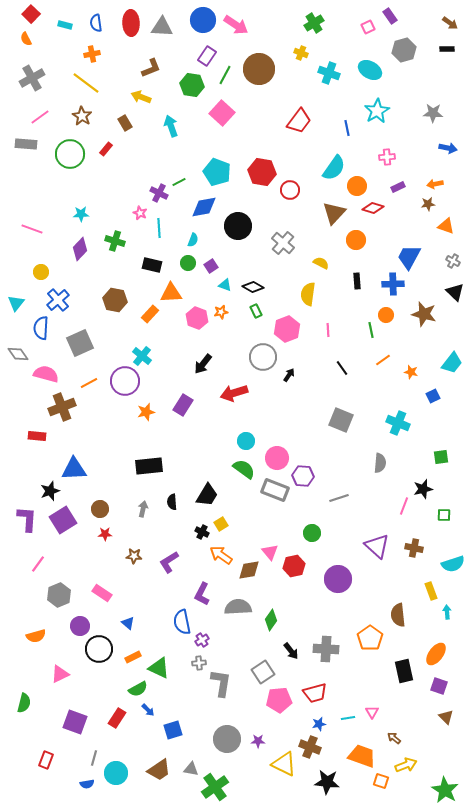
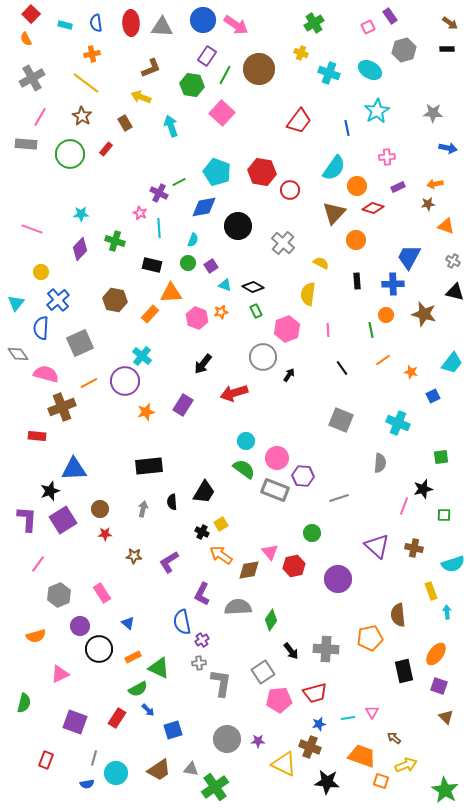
pink line at (40, 117): rotated 24 degrees counterclockwise
black triangle at (455, 292): rotated 30 degrees counterclockwise
black trapezoid at (207, 495): moved 3 px left, 3 px up
pink rectangle at (102, 593): rotated 24 degrees clockwise
orange pentagon at (370, 638): rotated 25 degrees clockwise
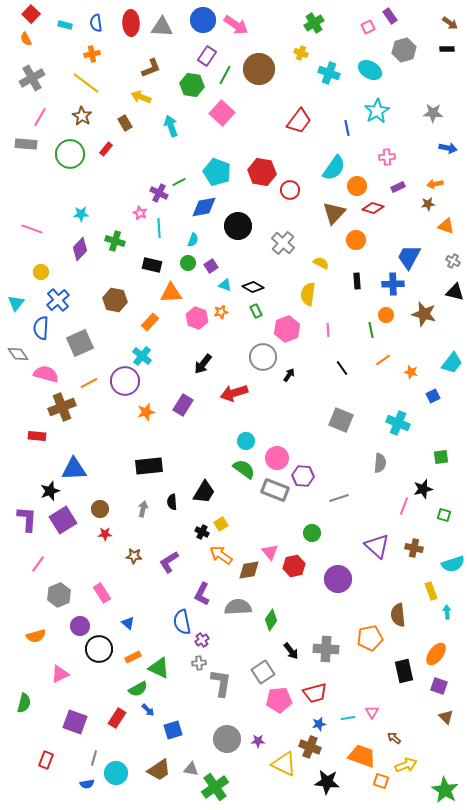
orange rectangle at (150, 314): moved 8 px down
green square at (444, 515): rotated 16 degrees clockwise
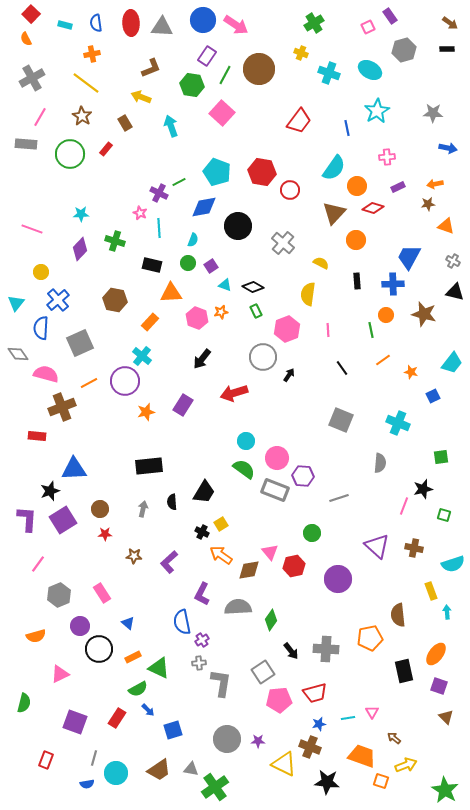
black arrow at (203, 364): moved 1 px left, 5 px up
purple L-shape at (169, 562): rotated 10 degrees counterclockwise
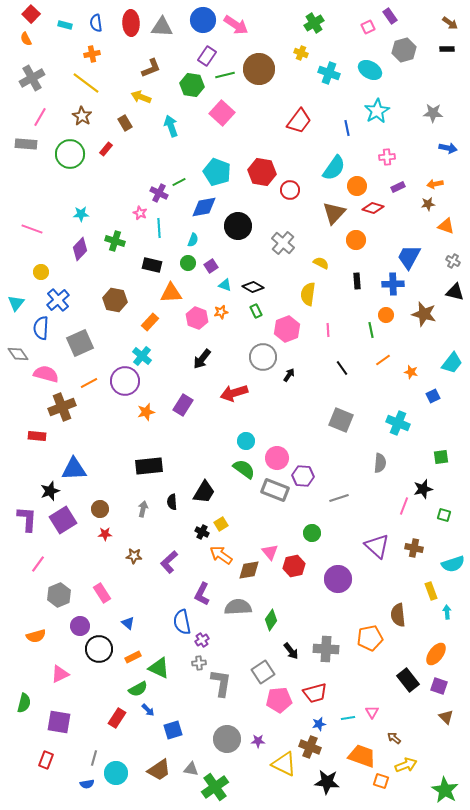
green line at (225, 75): rotated 48 degrees clockwise
black rectangle at (404, 671): moved 4 px right, 9 px down; rotated 25 degrees counterclockwise
purple square at (75, 722): moved 16 px left; rotated 10 degrees counterclockwise
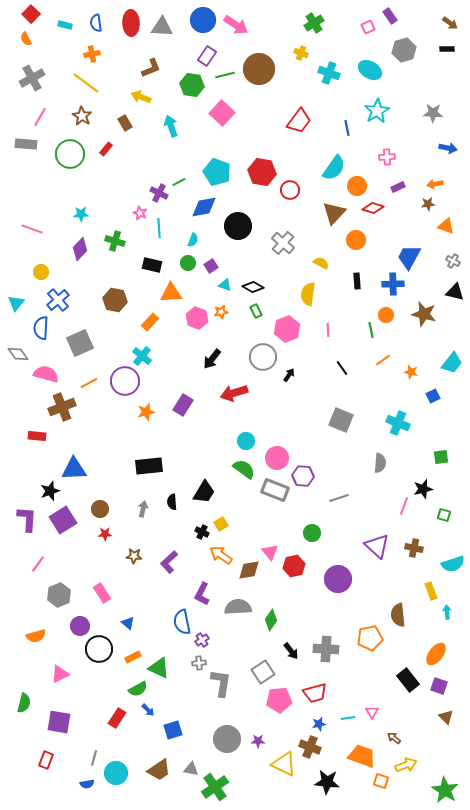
black arrow at (202, 359): moved 10 px right
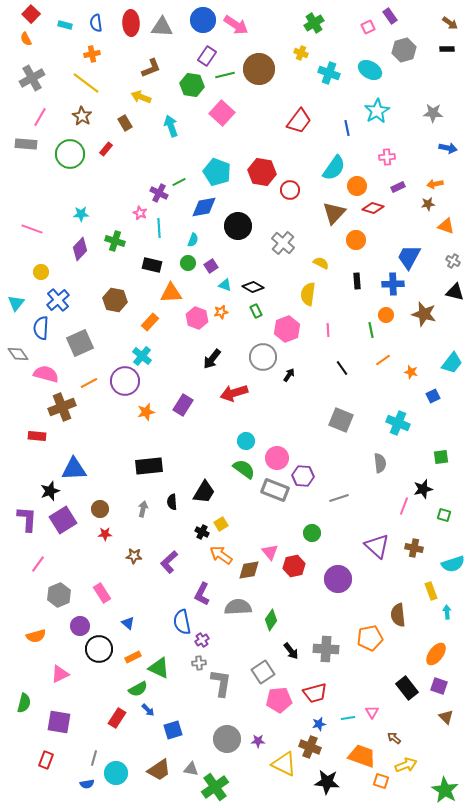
gray semicircle at (380, 463): rotated 12 degrees counterclockwise
black rectangle at (408, 680): moved 1 px left, 8 px down
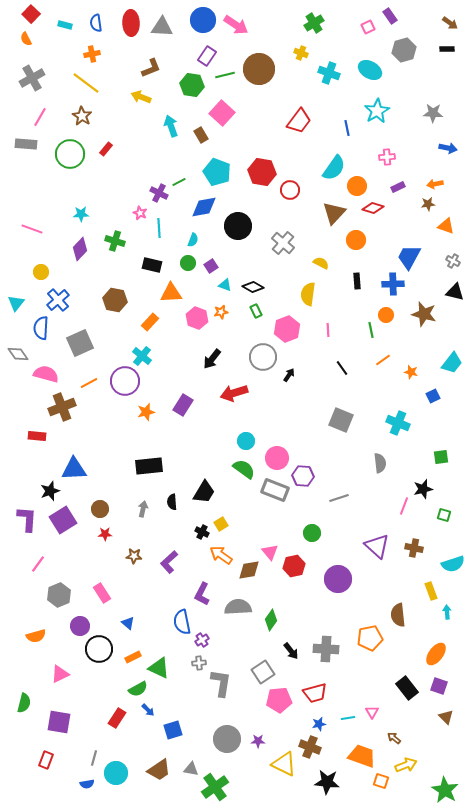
brown rectangle at (125, 123): moved 76 px right, 12 px down
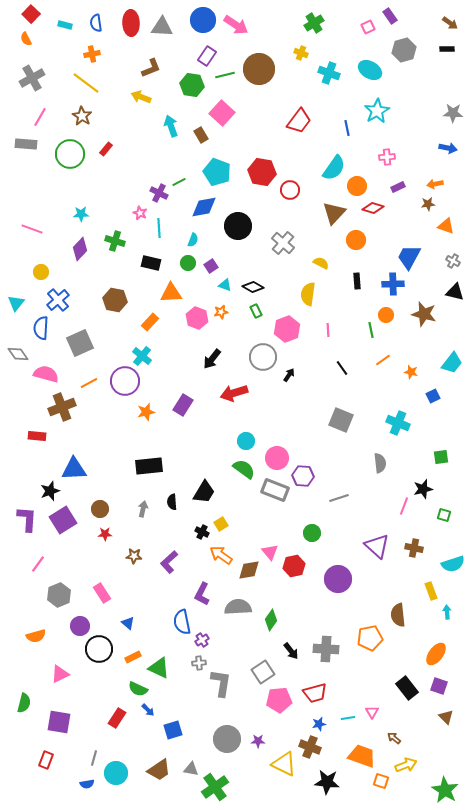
gray star at (433, 113): moved 20 px right
black rectangle at (152, 265): moved 1 px left, 2 px up
green semicircle at (138, 689): rotated 54 degrees clockwise
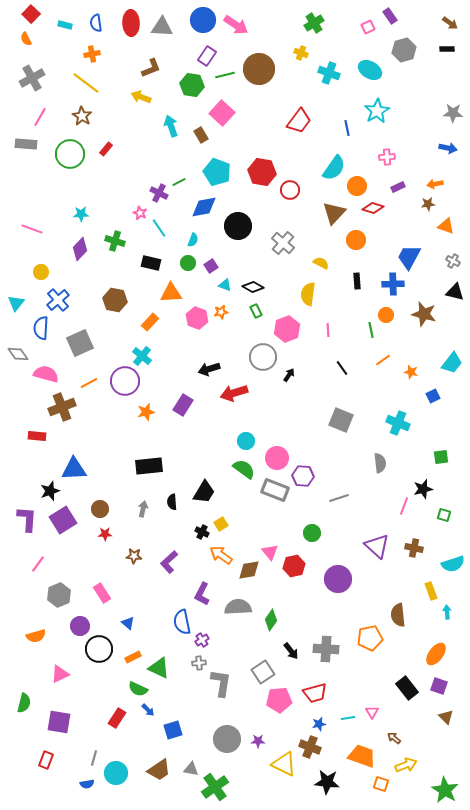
cyan line at (159, 228): rotated 30 degrees counterclockwise
black arrow at (212, 359): moved 3 px left, 10 px down; rotated 35 degrees clockwise
orange square at (381, 781): moved 3 px down
